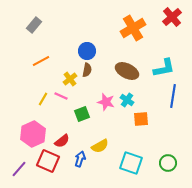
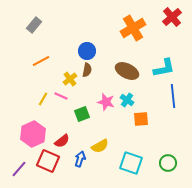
blue line: rotated 15 degrees counterclockwise
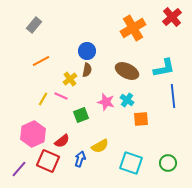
green square: moved 1 px left, 1 px down
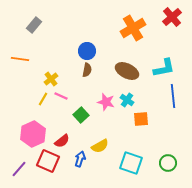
orange line: moved 21 px left, 2 px up; rotated 36 degrees clockwise
yellow cross: moved 19 px left
green square: rotated 21 degrees counterclockwise
